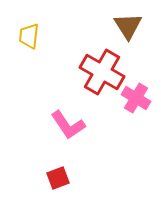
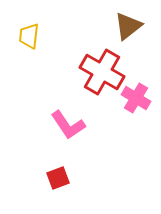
brown triangle: rotated 24 degrees clockwise
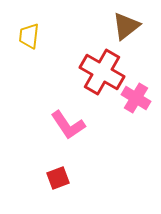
brown triangle: moved 2 px left
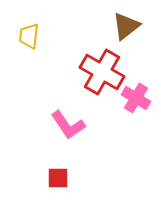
red square: rotated 20 degrees clockwise
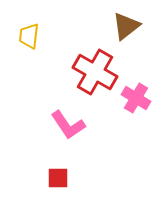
red cross: moved 7 px left
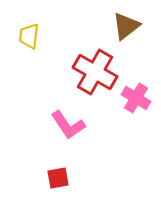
red square: rotated 10 degrees counterclockwise
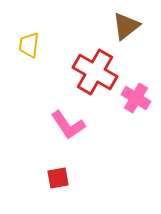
yellow trapezoid: moved 9 px down
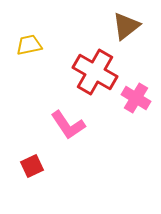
yellow trapezoid: rotated 72 degrees clockwise
red square: moved 26 px left, 12 px up; rotated 15 degrees counterclockwise
